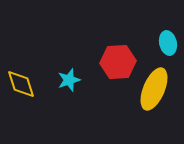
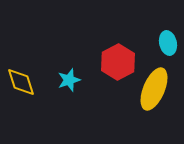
red hexagon: rotated 24 degrees counterclockwise
yellow diamond: moved 2 px up
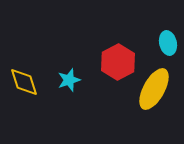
yellow diamond: moved 3 px right
yellow ellipse: rotated 6 degrees clockwise
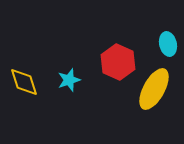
cyan ellipse: moved 1 px down
red hexagon: rotated 8 degrees counterclockwise
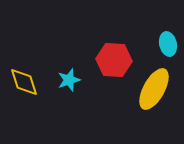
red hexagon: moved 4 px left, 2 px up; rotated 20 degrees counterclockwise
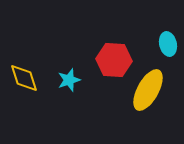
yellow diamond: moved 4 px up
yellow ellipse: moved 6 px left, 1 px down
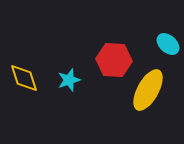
cyan ellipse: rotated 35 degrees counterclockwise
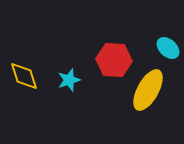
cyan ellipse: moved 4 px down
yellow diamond: moved 2 px up
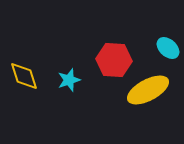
yellow ellipse: rotated 33 degrees clockwise
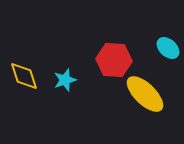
cyan star: moved 4 px left
yellow ellipse: moved 3 px left, 4 px down; rotated 72 degrees clockwise
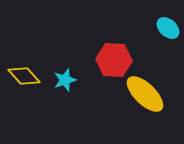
cyan ellipse: moved 20 px up
yellow diamond: rotated 24 degrees counterclockwise
